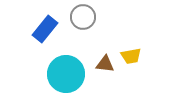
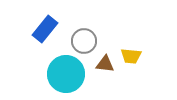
gray circle: moved 1 px right, 24 px down
yellow trapezoid: rotated 15 degrees clockwise
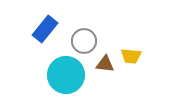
cyan circle: moved 1 px down
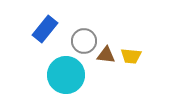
brown triangle: moved 1 px right, 9 px up
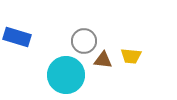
blue rectangle: moved 28 px left, 8 px down; rotated 68 degrees clockwise
brown triangle: moved 3 px left, 5 px down
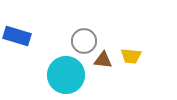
blue rectangle: moved 1 px up
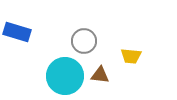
blue rectangle: moved 4 px up
brown triangle: moved 3 px left, 15 px down
cyan circle: moved 1 px left, 1 px down
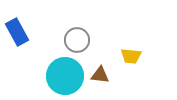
blue rectangle: rotated 44 degrees clockwise
gray circle: moved 7 px left, 1 px up
